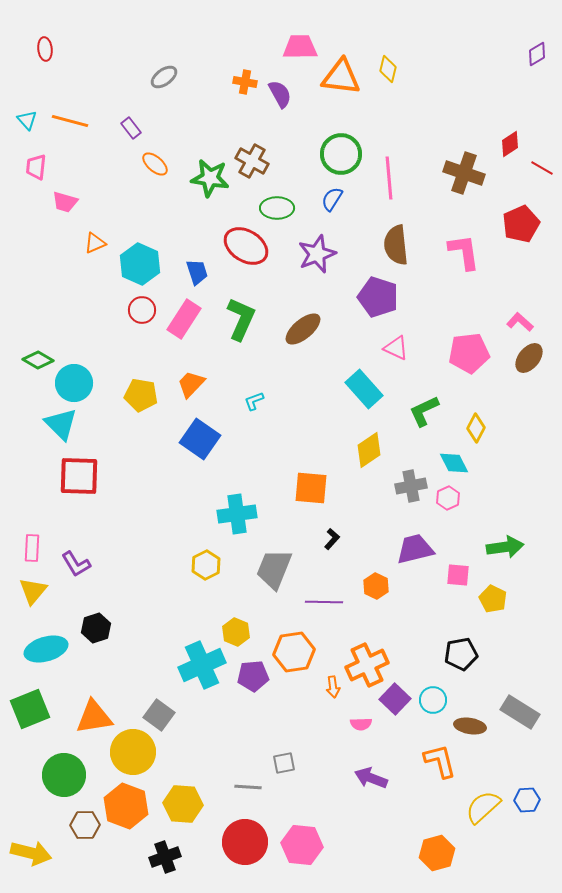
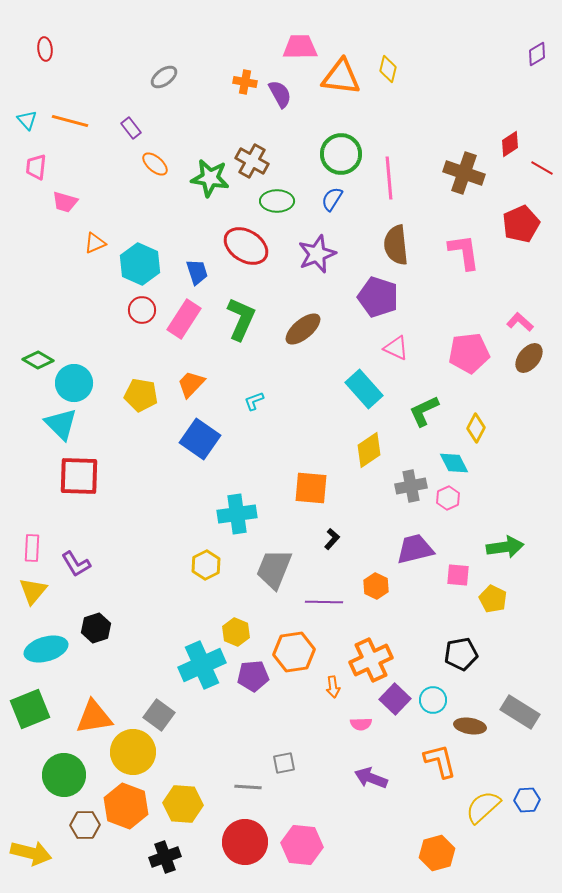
green ellipse at (277, 208): moved 7 px up
orange cross at (367, 665): moved 4 px right, 5 px up
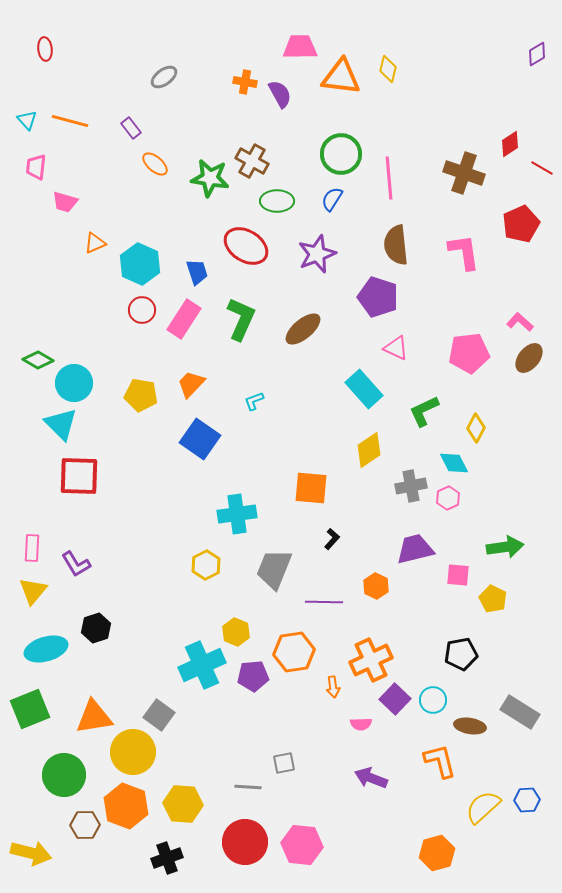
black cross at (165, 857): moved 2 px right, 1 px down
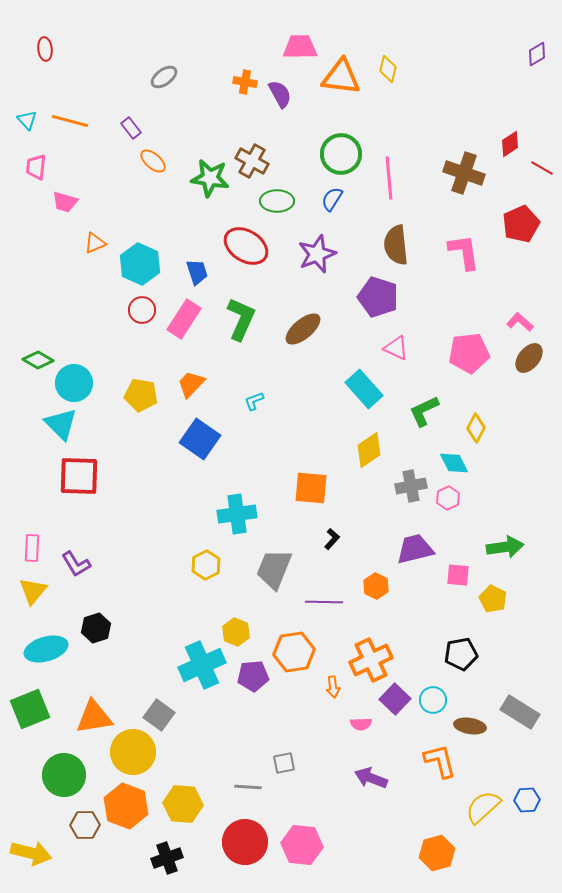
orange ellipse at (155, 164): moved 2 px left, 3 px up
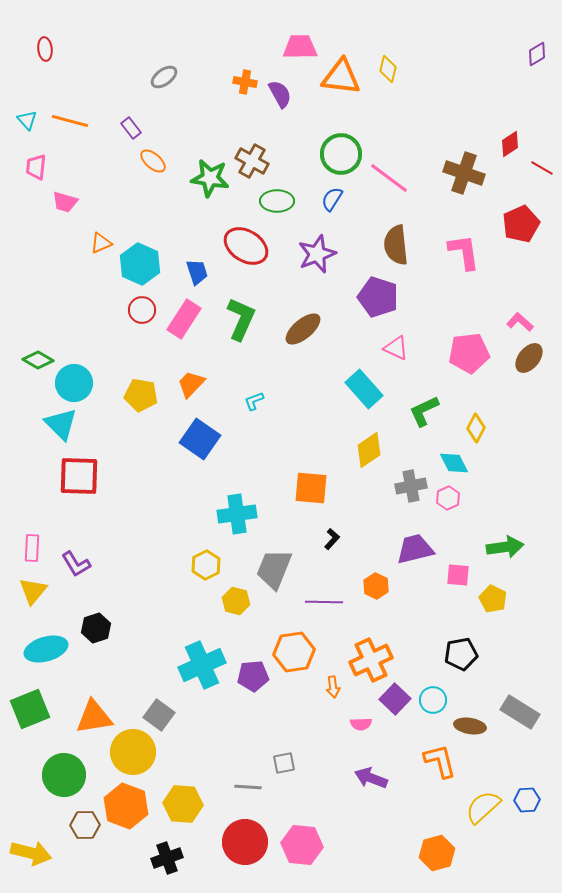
pink line at (389, 178): rotated 48 degrees counterclockwise
orange triangle at (95, 243): moved 6 px right
yellow hexagon at (236, 632): moved 31 px up; rotated 8 degrees counterclockwise
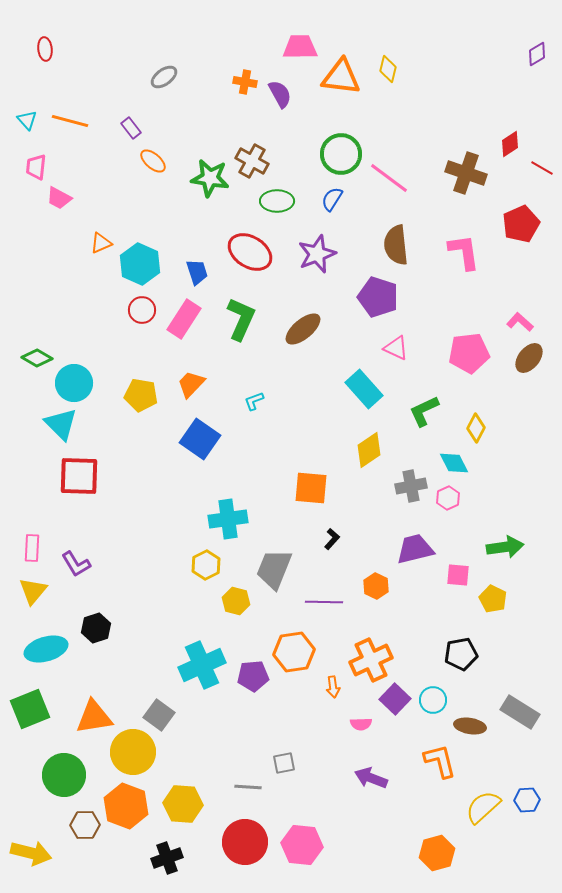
brown cross at (464, 173): moved 2 px right
pink trapezoid at (65, 202): moved 6 px left, 4 px up; rotated 12 degrees clockwise
red ellipse at (246, 246): moved 4 px right, 6 px down
green diamond at (38, 360): moved 1 px left, 2 px up
cyan cross at (237, 514): moved 9 px left, 5 px down
